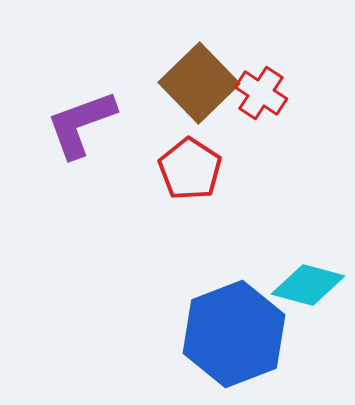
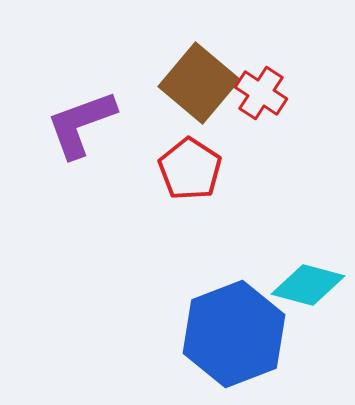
brown square: rotated 6 degrees counterclockwise
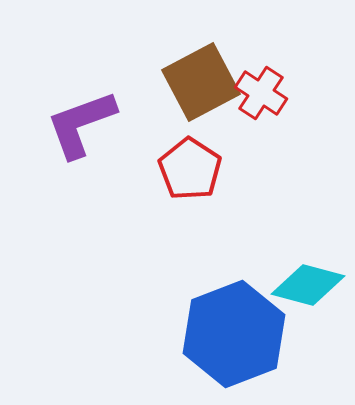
brown square: moved 2 px right, 1 px up; rotated 22 degrees clockwise
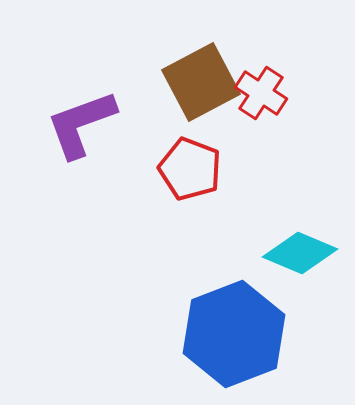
red pentagon: rotated 12 degrees counterclockwise
cyan diamond: moved 8 px left, 32 px up; rotated 8 degrees clockwise
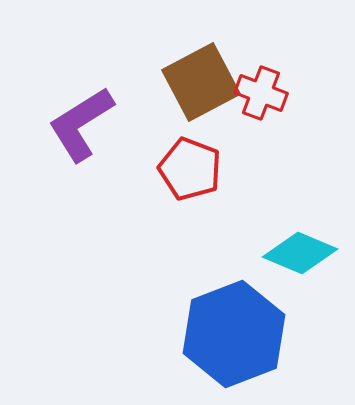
red cross: rotated 12 degrees counterclockwise
purple L-shape: rotated 12 degrees counterclockwise
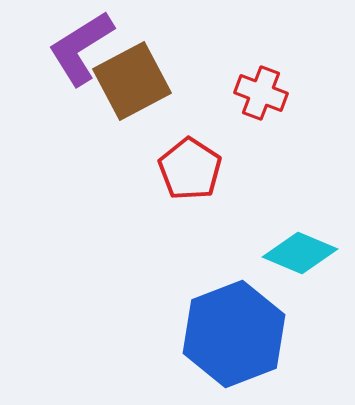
brown square: moved 69 px left, 1 px up
purple L-shape: moved 76 px up
red pentagon: rotated 12 degrees clockwise
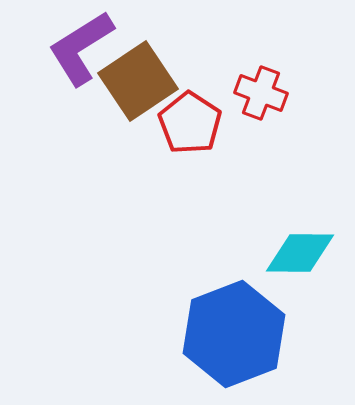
brown square: moved 6 px right; rotated 6 degrees counterclockwise
red pentagon: moved 46 px up
cyan diamond: rotated 22 degrees counterclockwise
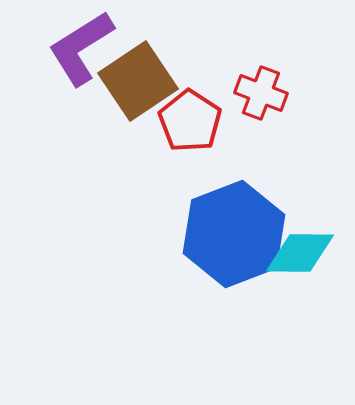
red pentagon: moved 2 px up
blue hexagon: moved 100 px up
